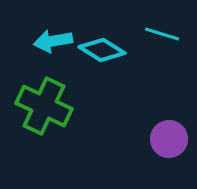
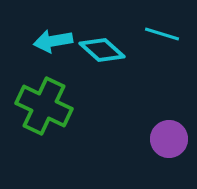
cyan diamond: rotated 9 degrees clockwise
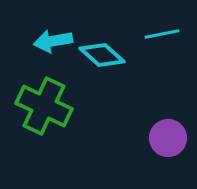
cyan line: rotated 28 degrees counterclockwise
cyan diamond: moved 5 px down
purple circle: moved 1 px left, 1 px up
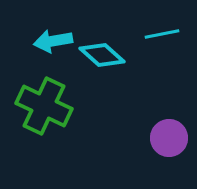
purple circle: moved 1 px right
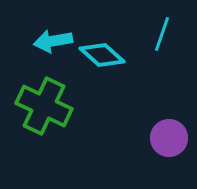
cyan line: rotated 60 degrees counterclockwise
